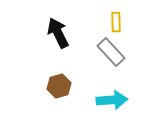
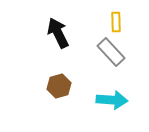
cyan arrow: rotated 8 degrees clockwise
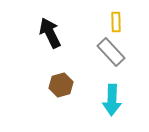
black arrow: moved 8 px left
brown hexagon: moved 2 px right, 1 px up
cyan arrow: rotated 88 degrees clockwise
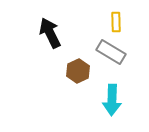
gray rectangle: rotated 16 degrees counterclockwise
brown hexagon: moved 17 px right, 14 px up; rotated 10 degrees counterclockwise
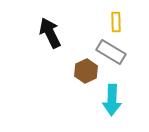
brown hexagon: moved 8 px right
